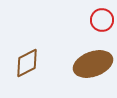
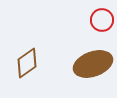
brown diamond: rotated 8 degrees counterclockwise
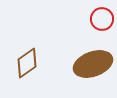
red circle: moved 1 px up
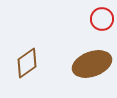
brown ellipse: moved 1 px left
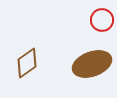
red circle: moved 1 px down
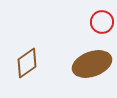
red circle: moved 2 px down
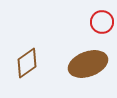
brown ellipse: moved 4 px left
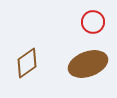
red circle: moved 9 px left
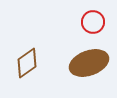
brown ellipse: moved 1 px right, 1 px up
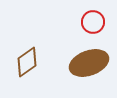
brown diamond: moved 1 px up
